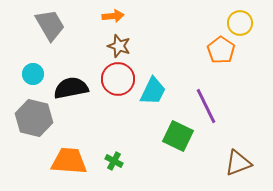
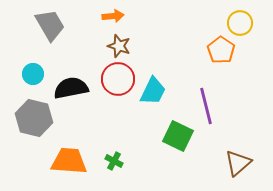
purple line: rotated 12 degrees clockwise
brown triangle: rotated 20 degrees counterclockwise
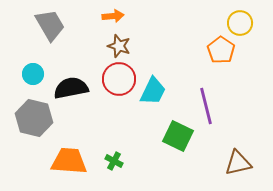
red circle: moved 1 px right
brown triangle: rotated 28 degrees clockwise
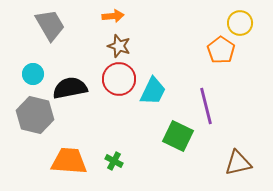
black semicircle: moved 1 px left
gray hexagon: moved 1 px right, 3 px up
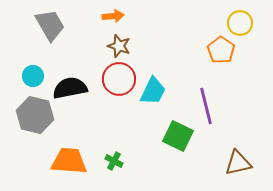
cyan circle: moved 2 px down
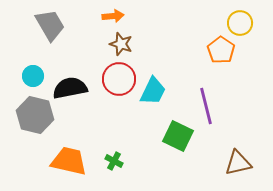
brown star: moved 2 px right, 2 px up
orange trapezoid: rotated 9 degrees clockwise
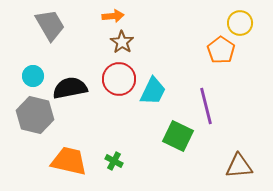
brown star: moved 1 px right, 2 px up; rotated 15 degrees clockwise
brown triangle: moved 1 px right, 3 px down; rotated 8 degrees clockwise
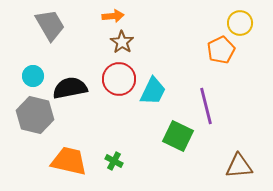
orange pentagon: rotated 12 degrees clockwise
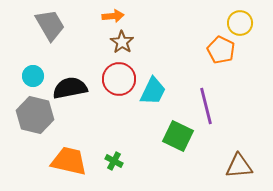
orange pentagon: rotated 20 degrees counterclockwise
